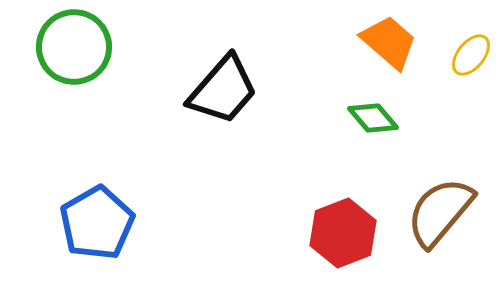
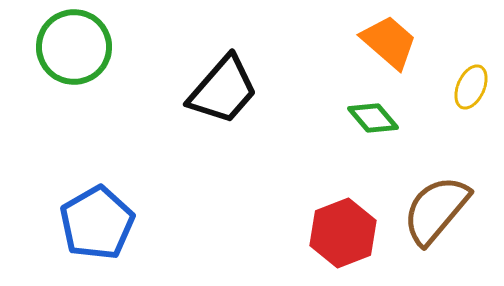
yellow ellipse: moved 32 px down; rotated 15 degrees counterclockwise
brown semicircle: moved 4 px left, 2 px up
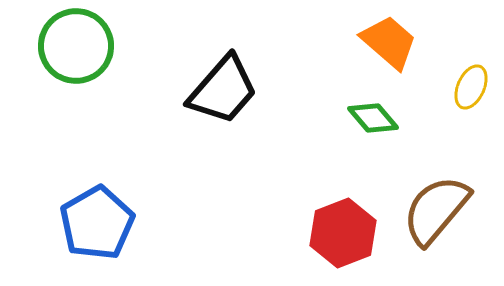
green circle: moved 2 px right, 1 px up
